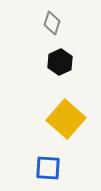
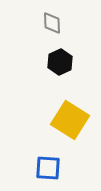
gray diamond: rotated 20 degrees counterclockwise
yellow square: moved 4 px right, 1 px down; rotated 9 degrees counterclockwise
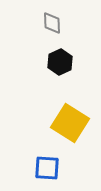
yellow square: moved 3 px down
blue square: moved 1 px left
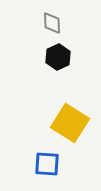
black hexagon: moved 2 px left, 5 px up
blue square: moved 4 px up
